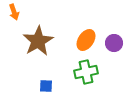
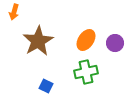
orange arrow: rotated 35 degrees clockwise
purple circle: moved 1 px right
blue square: rotated 24 degrees clockwise
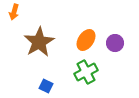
brown star: moved 1 px right, 1 px down
green cross: rotated 15 degrees counterclockwise
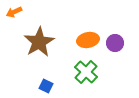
orange arrow: rotated 49 degrees clockwise
orange ellipse: moved 2 px right; rotated 45 degrees clockwise
green cross: rotated 20 degrees counterclockwise
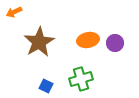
green cross: moved 5 px left, 7 px down; rotated 30 degrees clockwise
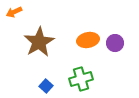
blue square: rotated 16 degrees clockwise
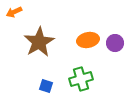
blue square: rotated 24 degrees counterclockwise
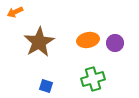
orange arrow: moved 1 px right
green cross: moved 12 px right
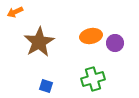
orange ellipse: moved 3 px right, 4 px up
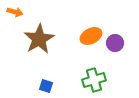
orange arrow: rotated 140 degrees counterclockwise
orange ellipse: rotated 15 degrees counterclockwise
brown star: moved 3 px up
green cross: moved 1 px right, 1 px down
